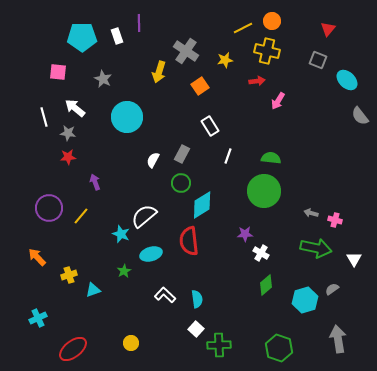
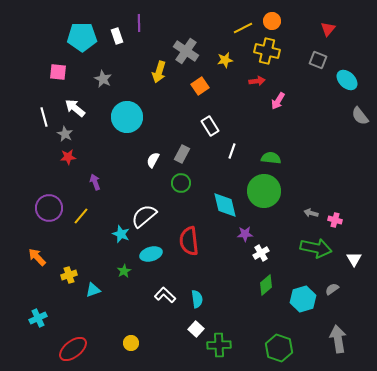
gray star at (68, 133): moved 3 px left, 1 px down; rotated 21 degrees clockwise
white line at (228, 156): moved 4 px right, 5 px up
cyan diamond at (202, 205): moved 23 px right; rotated 72 degrees counterclockwise
white cross at (261, 253): rotated 28 degrees clockwise
cyan hexagon at (305, 300): moved 2 px left, 1 px up
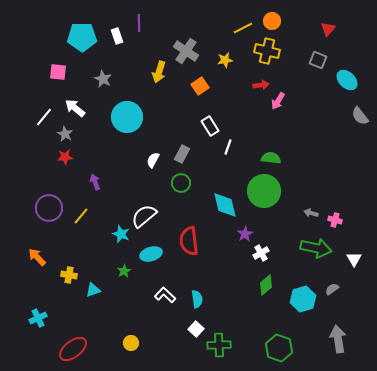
red arrow at (257, 81): moved 4 px right, 4 px down
white line at (44, 117): rotated 54 degrees clockwise
white line at (232, 151): moved 4 px left, 4 px up
red star at (68, 157): moved 3 px left
purple star at (245, 234): rotated 28 degrees counterclockwise
yellow cross at (69, 275): rotated 28 degrees clockwise
